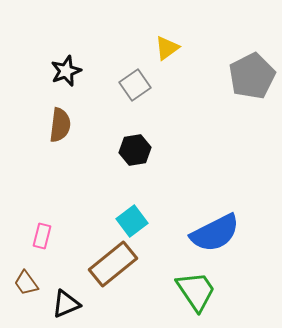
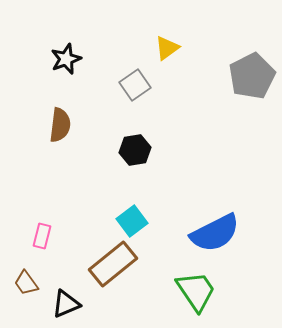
black star: moved 12 px up
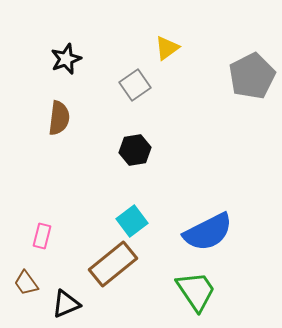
brown semicircle: moved 1 px left, 7 px up
blue semicircle: moved 7 px left, 1 px up
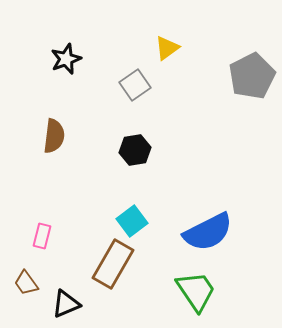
brown semicircle: moved 5 px left, 18 px down
brown rectangle: rotated 21 degrees counterclockwise
